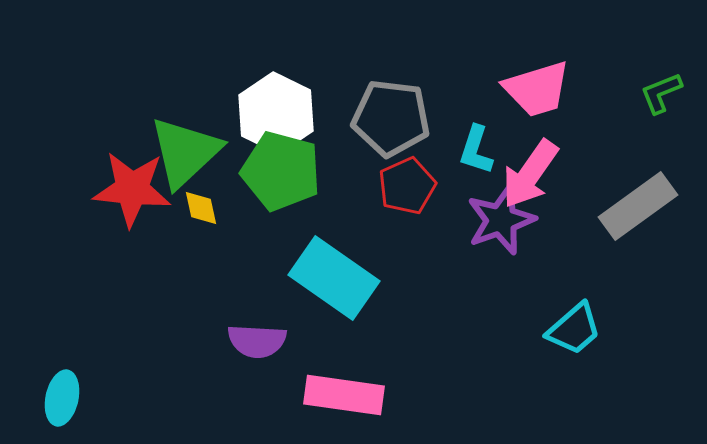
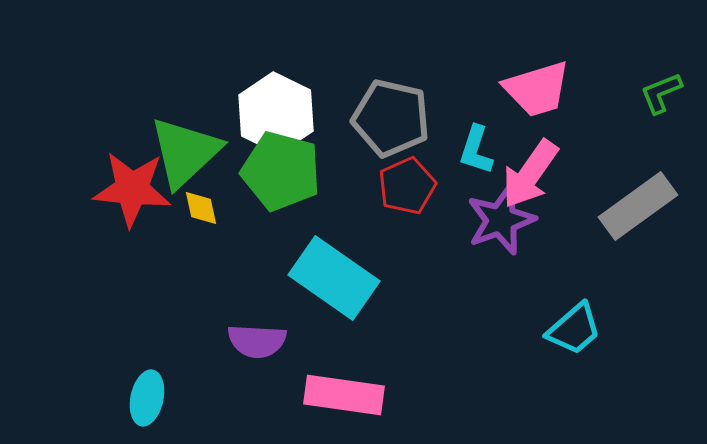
gray pentagon: rotated 6 degrees clockwise
cyan ellipse: moved 85 px right
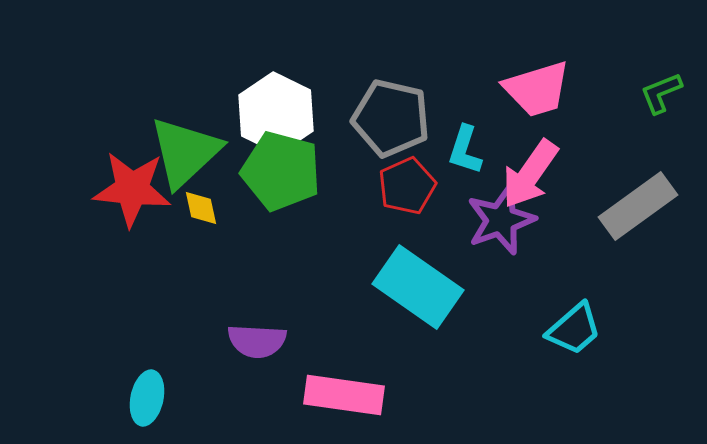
cyan L-shape: moved 11 px left
cyan rectangle: moved 84 px right, 9 px down
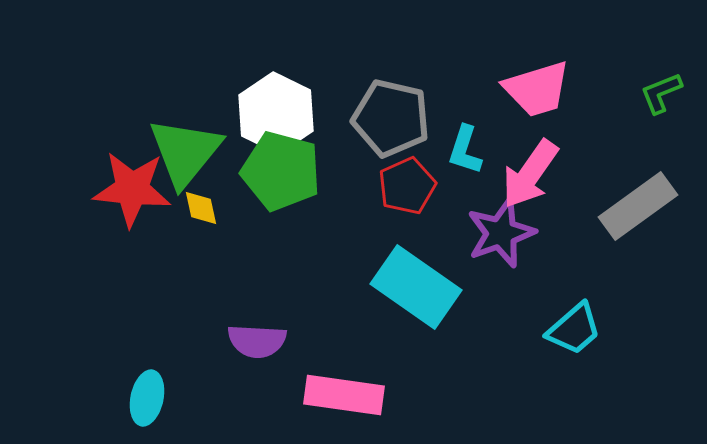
green triangle: rotated 8 degrees counterclockwise
purple star: moved 13 px down
cyan rectangle: moved 2 px left
